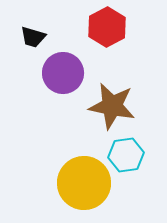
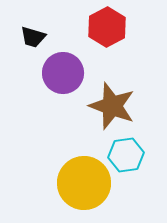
brown star: rotated 9 degrees clockwise
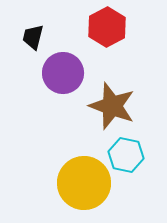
black trapezoid: rotated 88 degrees clockwise
cyan hexagon: rotated 20 degrees clockwise
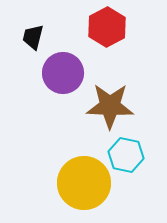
brown star: moved 2 px left; rotated 18 degrees counterclockwise
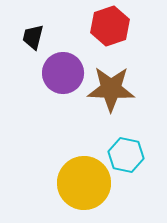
red hexagon: moved 3 px right, 1 px up; rotated 9 degrees clockwise
brown star: moved 1 px right, 17 px up
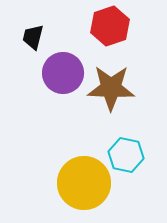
brown star: moved 1 px up
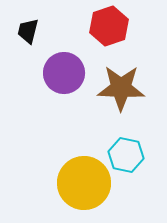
red hexagon: moved 1 px left
black trapezoid: moved 5 px left, 6 px up
purple circle: moved 1 px right
brown star: moved 10 px right
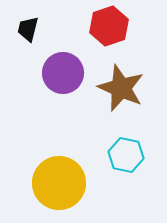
black trapezoid: moved 2 px up
purple circle: moved 1 px left
brown star: rotated 21 degrees clockwise
yellow circle: moved 25 px left
